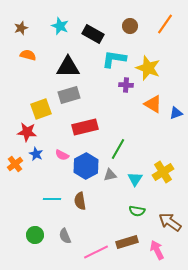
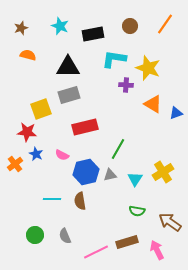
black rectangle: rotated 40 degrees counterclockwise
blue hexagon: moved 6 px down; rotated 15 degrees clockwise
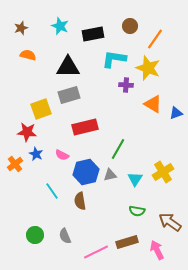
orange line: moved 10 px left, 15 px down
cyan line: moved 8 px up; rotated 54 degrees clockwise
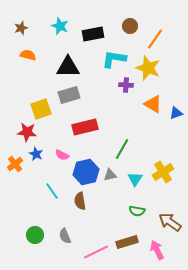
green line: moved 4 px right
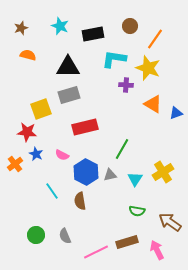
blue hexagon: rotated 20 degrees counterclockwise
green circle: moved 1 px right
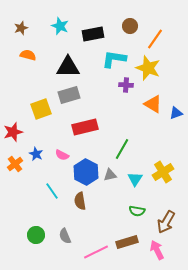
red star: moved 14 px left; rotated 24 degrees counterclockwise
brown arrow: moved 4 px left; rotated 95 degrees counterclockwise
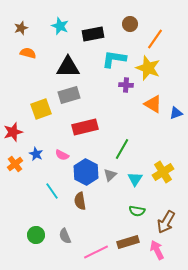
brown circle: moved 2 px up
orange semicircle: moved 2 px up
gray triangle: rotated 32 degrees counterclockwise
brown rectangle: moved 1 px right
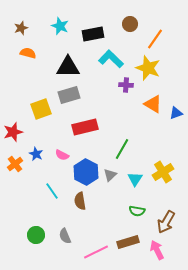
cyan L-shape: moved 3 px left; rotated 35 degrees clockwise
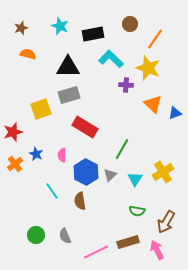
orange semicircle: moved 1 px down
orange triangle: rotated 12 degrees clockwise
blue triangle: moved 1 px left
red rectangle: rotated 45 degrees clockwise
pink semicircle: rotated 64 degrees clockwise
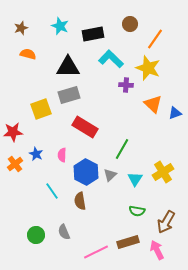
red star: rotated 12 degrees clockwise
gray semicircle: moved 1 px left, 4 px up
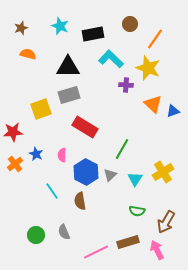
blue triangle: moved 2 px left, 2 px up
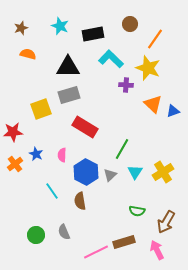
cyan triangle: moved 7 px up
brown rectangle: moved 4 px left
